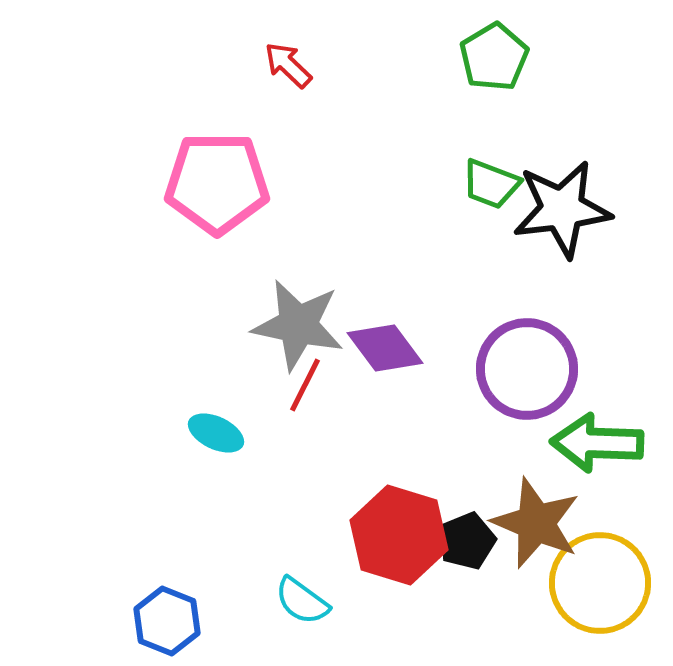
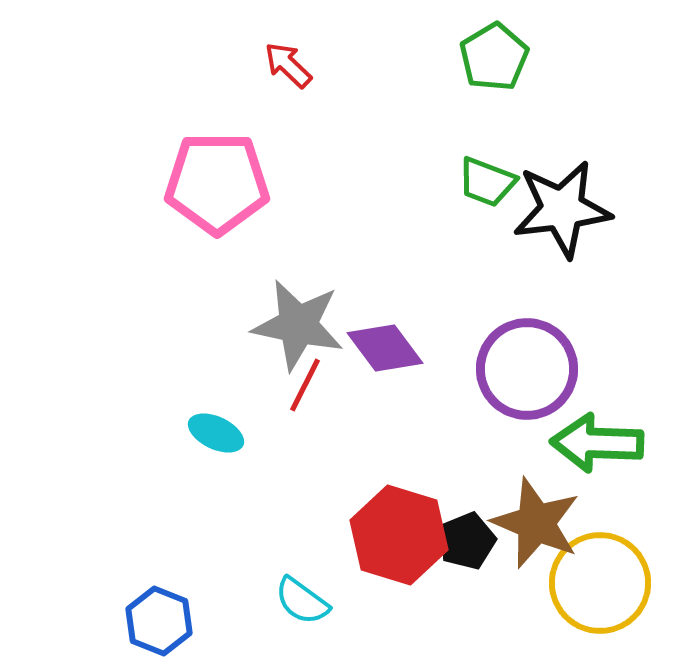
green trapezoid: moved 4 px left, 2 px up
blue hexagon: moved 8 px left
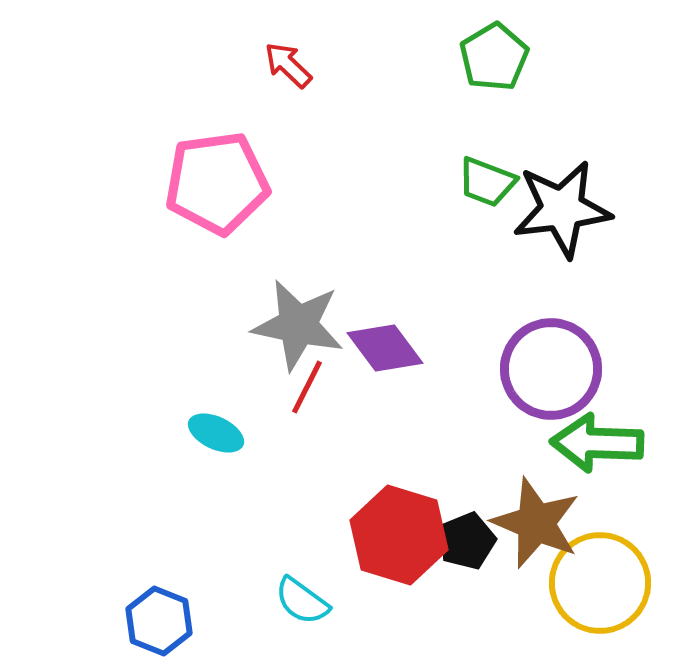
pink pentagon: rotated 8 degrees counterclockwise
purple circle: moved 24 px right
red line: moved 2 px right, 2 px down
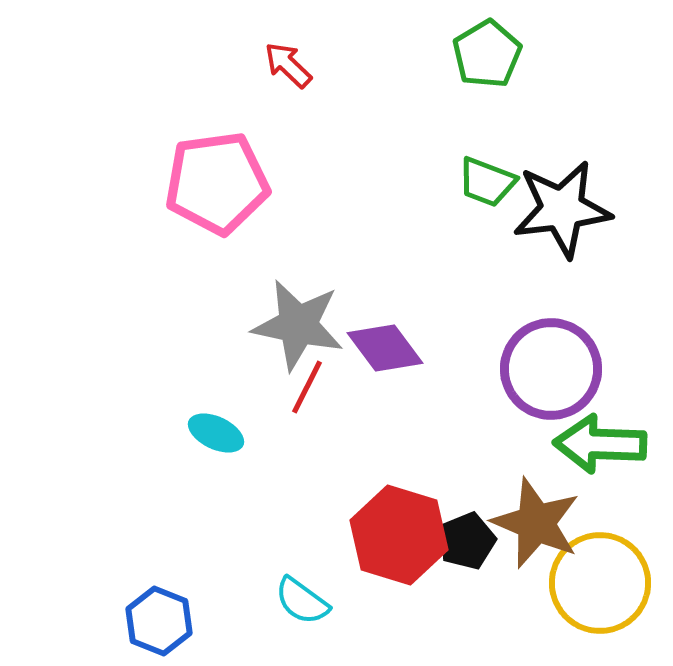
green pentagon: moved 7 px left, 3 px up
green arrow: moved 3 px right, 1 px down
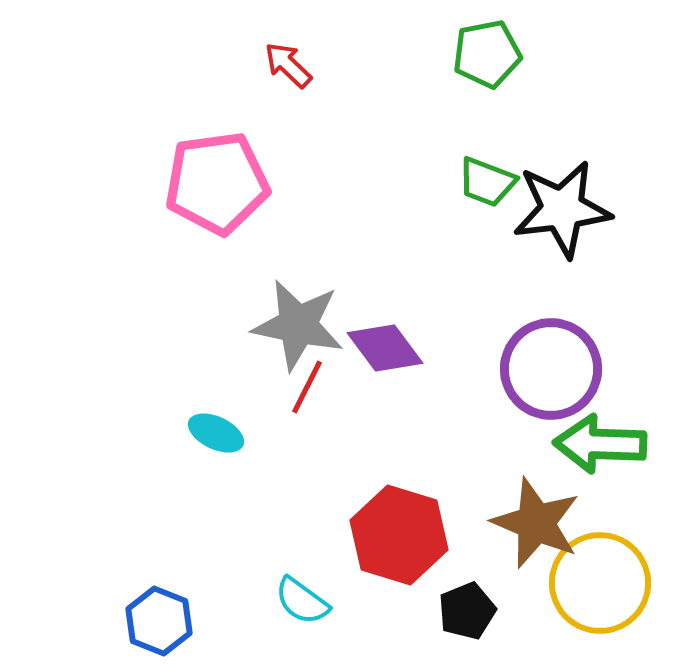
green pentagon: rotated 20 degrees clockwise
black pentagon: moved 70 px down
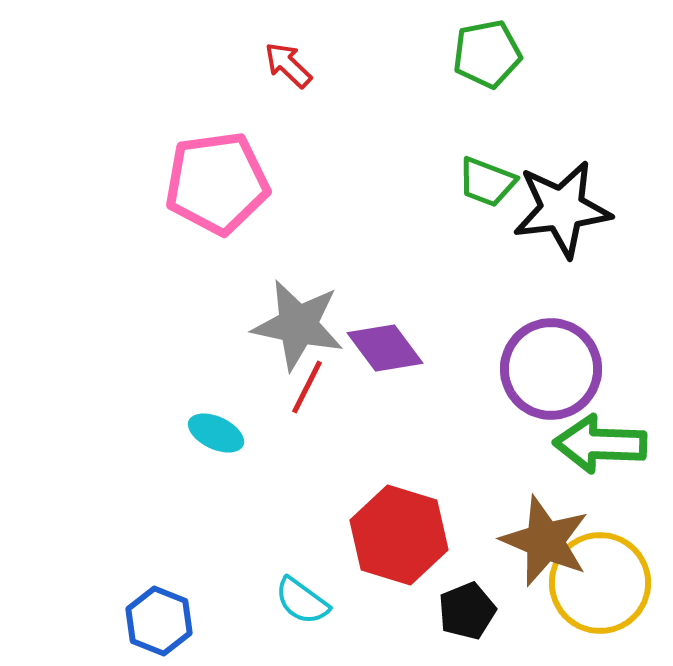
brown star: moved 9 px right, 18 px down
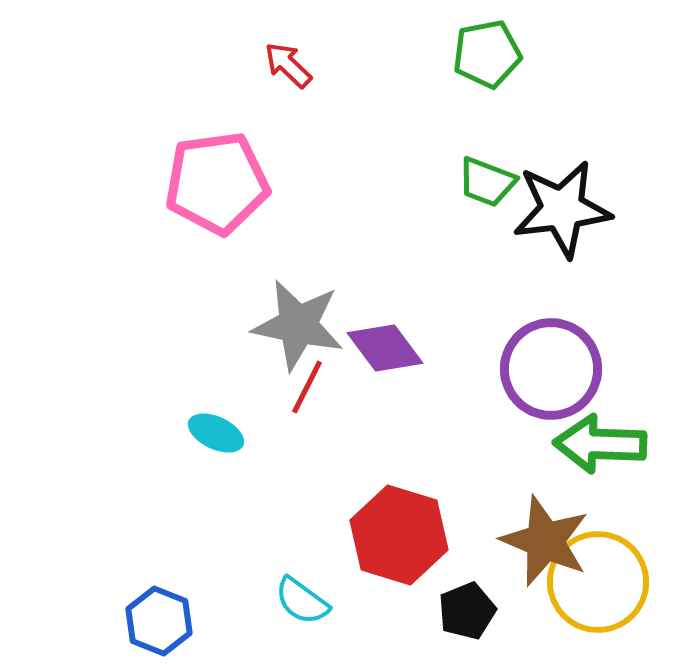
yellow circle: moved 2 px left, 1 px up
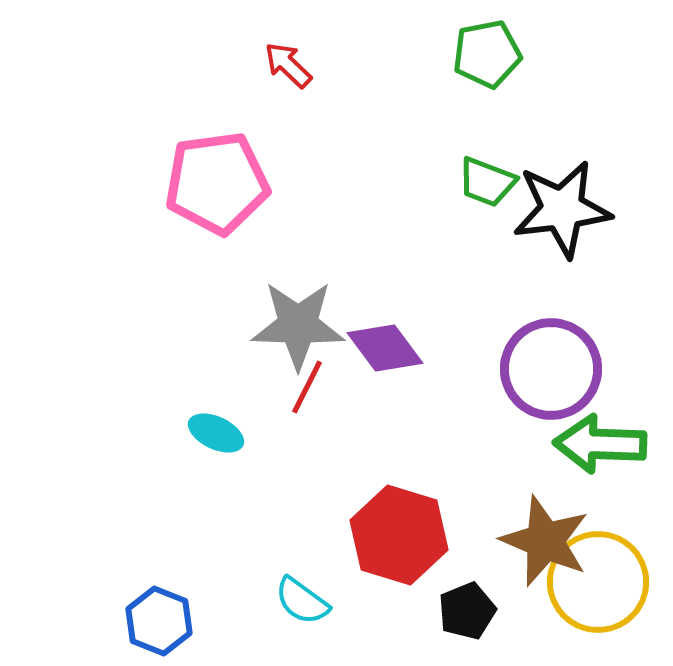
gray star: rotated 10 degrees counterclockwise
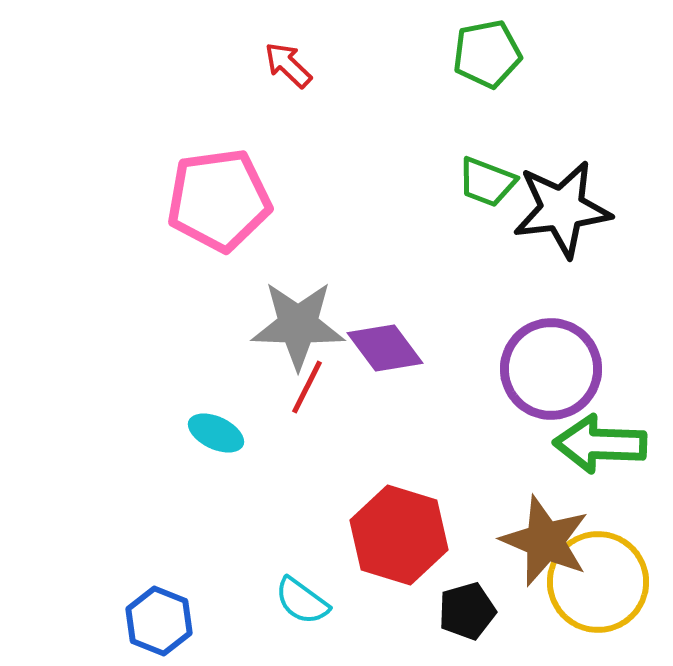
pink pentagon: moved 2 px right, 17 px down
black pentagon: rotated 6 degrees clockwise
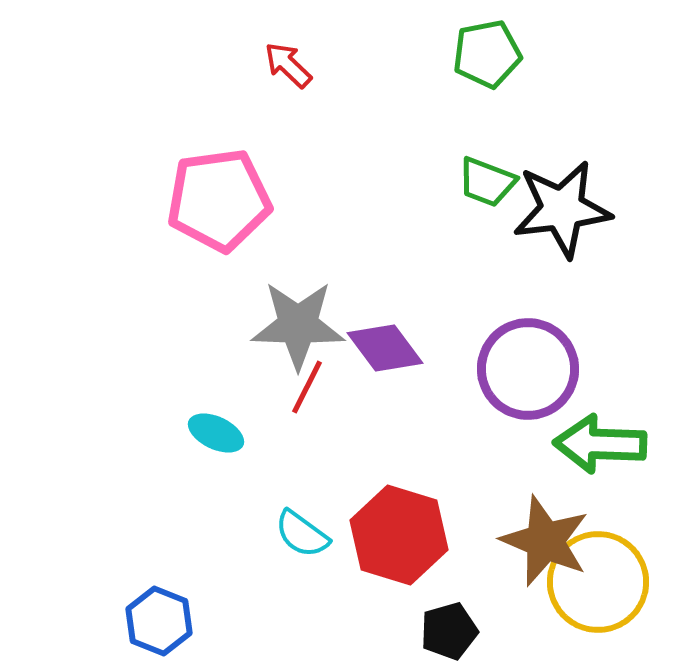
purple circle: moved 23 px left
cyan semicircle: moved 67 px up
black pentagon: moved 18 px left, 20 px down
